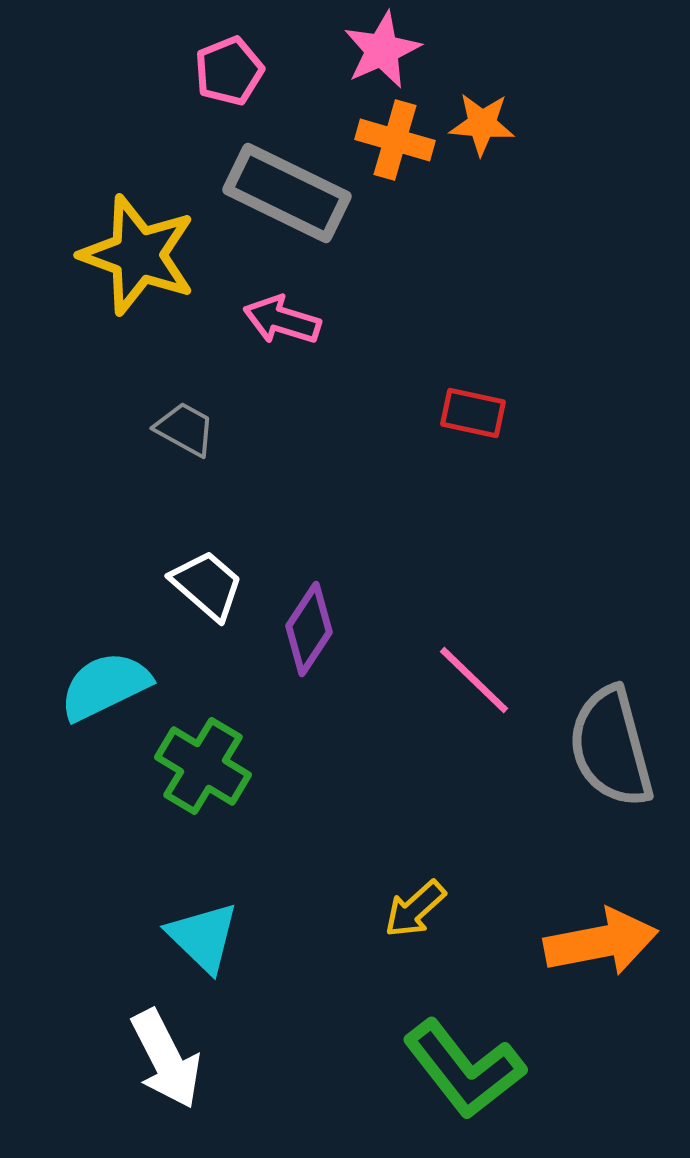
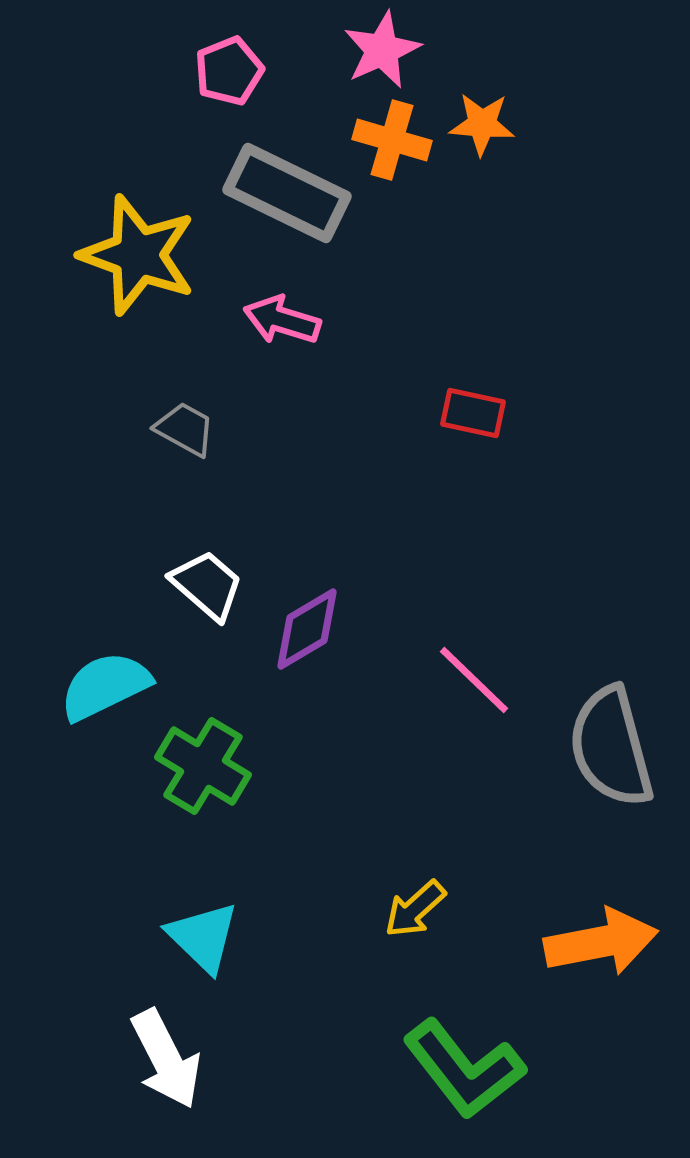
orange cross: moved 3 px left
purple diamond: moved 2 px left; rotated 26 degrees clockwise
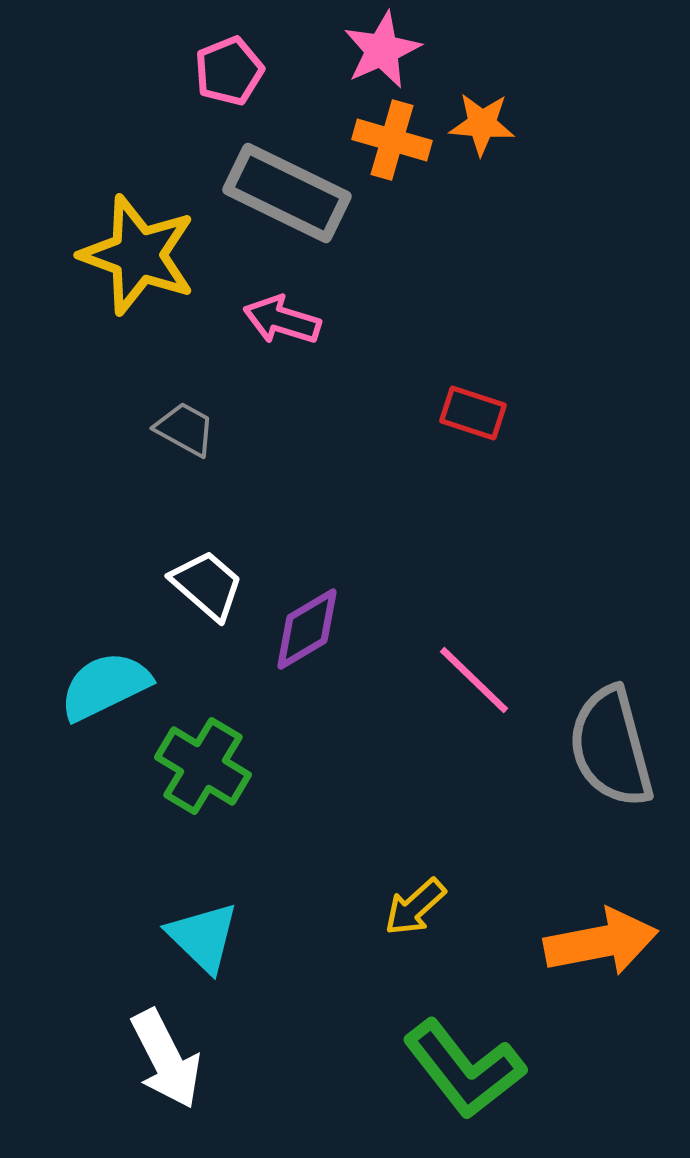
red rectangle: rotated 6 degrees clockwise
yellow arrow: moved 2 px up
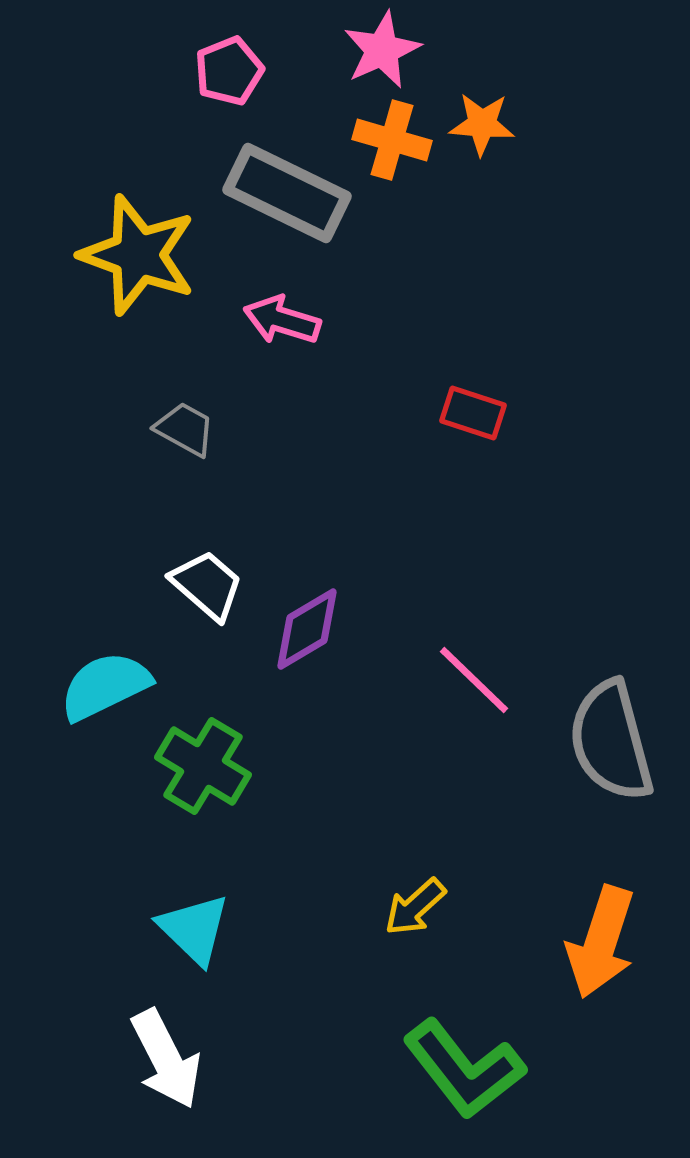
gray semicircle: moved 6 px up
cyan triangle: moved 9 px left, 8 px up
orange arrow: rotated 119 degrees clockwise
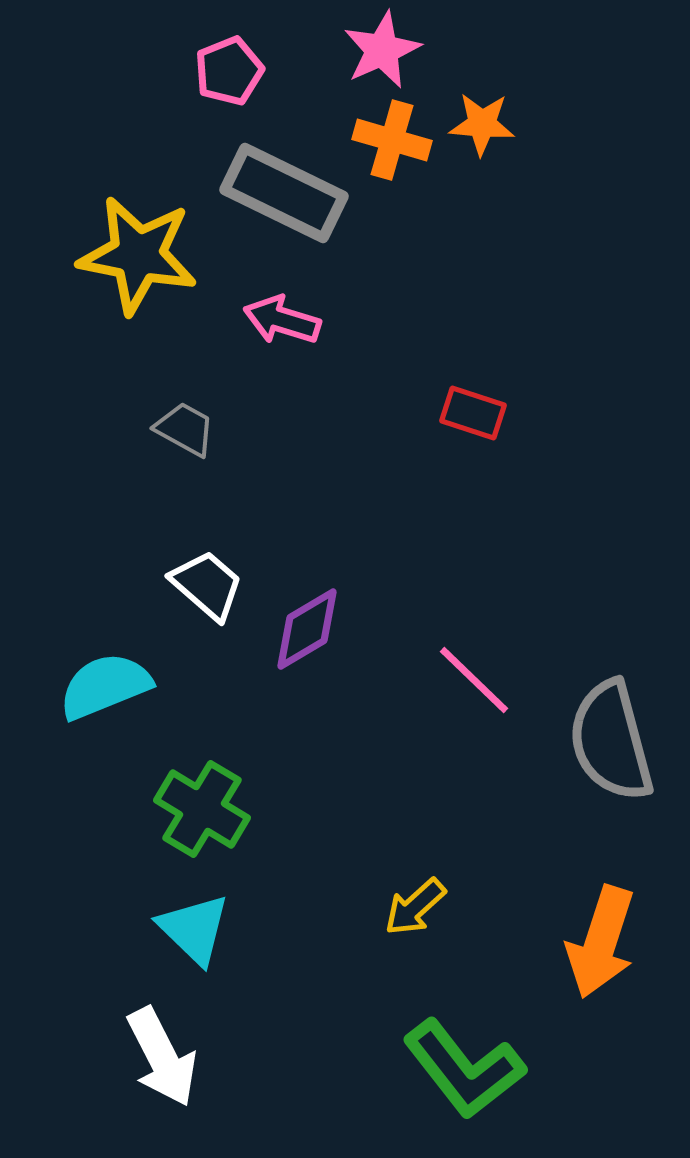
gray rectangle: moved 3 px left
yellow star: rotated 9 degrees counterclockwise
cyan semicircle: rotated 4 degrees clockwise
green cross: moved 1 px left, 43 px down
white arrow: moved 4 px left, 2 px up
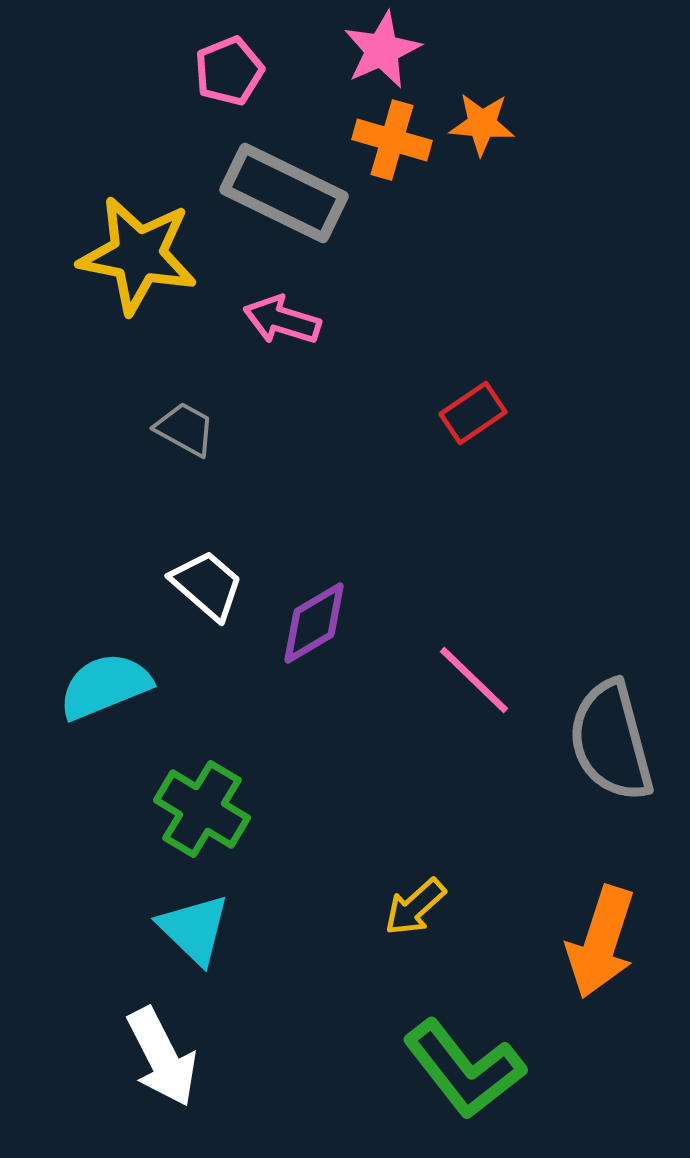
red rectangle: rotated 52 degrees counterclockwise
purple diamond: moved 7 px right, 6 px up
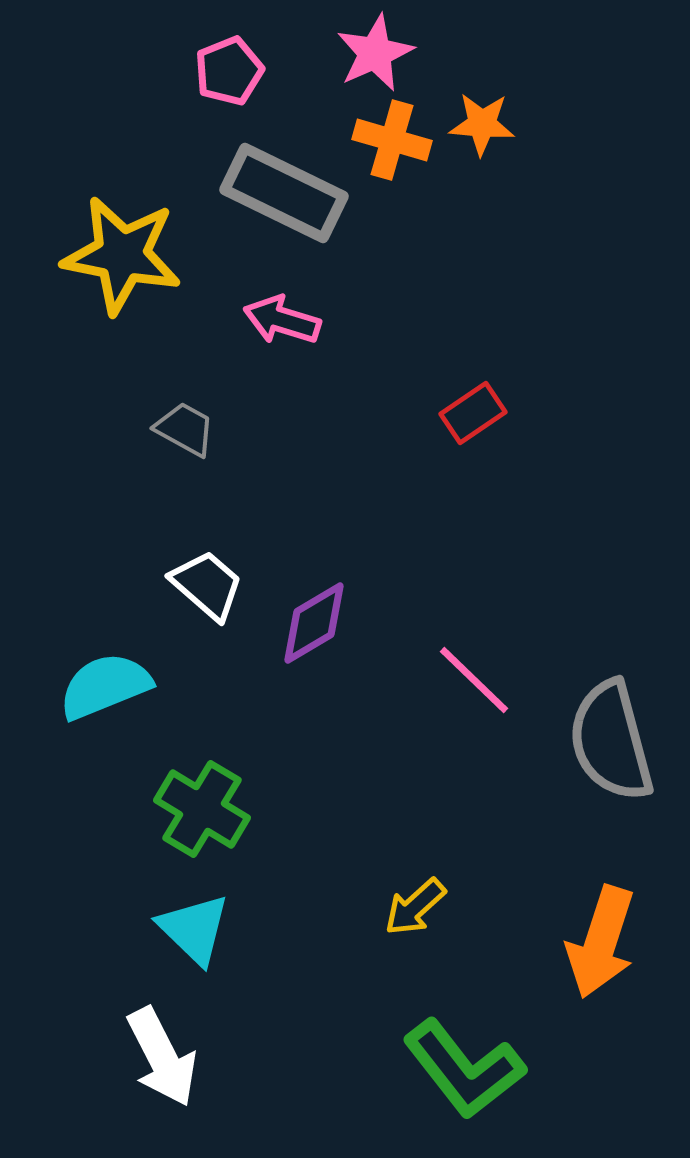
pink star: moved 7 px left, 3 px down
yellow star: moved 16 px left
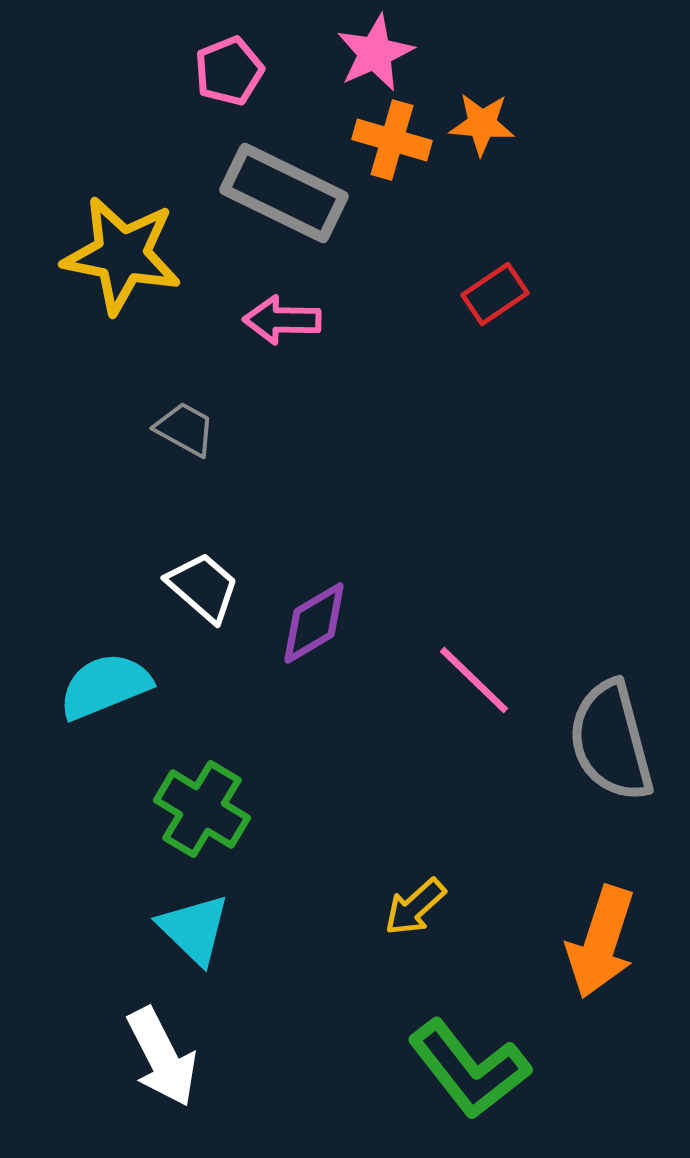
pink arrow: rotated 16 degrees counterclockwise
red rectangle: moved 22 px right, 119 px up
white trapezoid: moved 4 px left, 2 px down
green L-shape: moved 5 px right
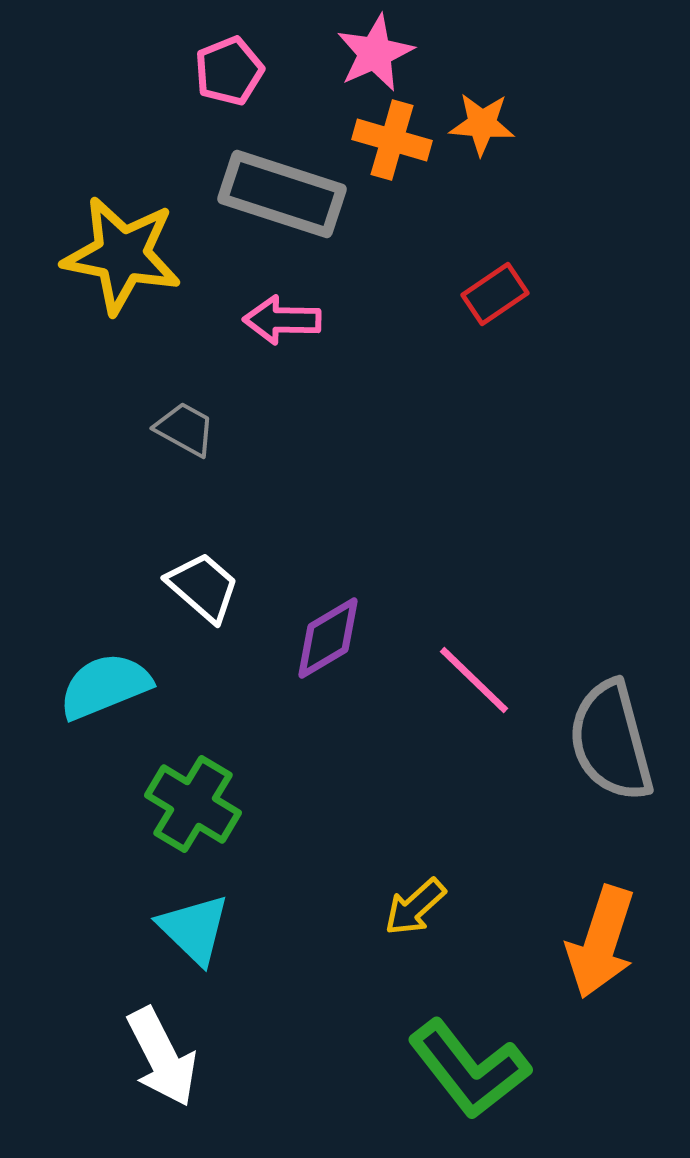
gray rectangle: moved 2 px left, 1 px down; rotated 8 degrees counterclockwise
purple diamond: moved 14 px right, 15 px down
green cross: moved 9 px left, 5 px up
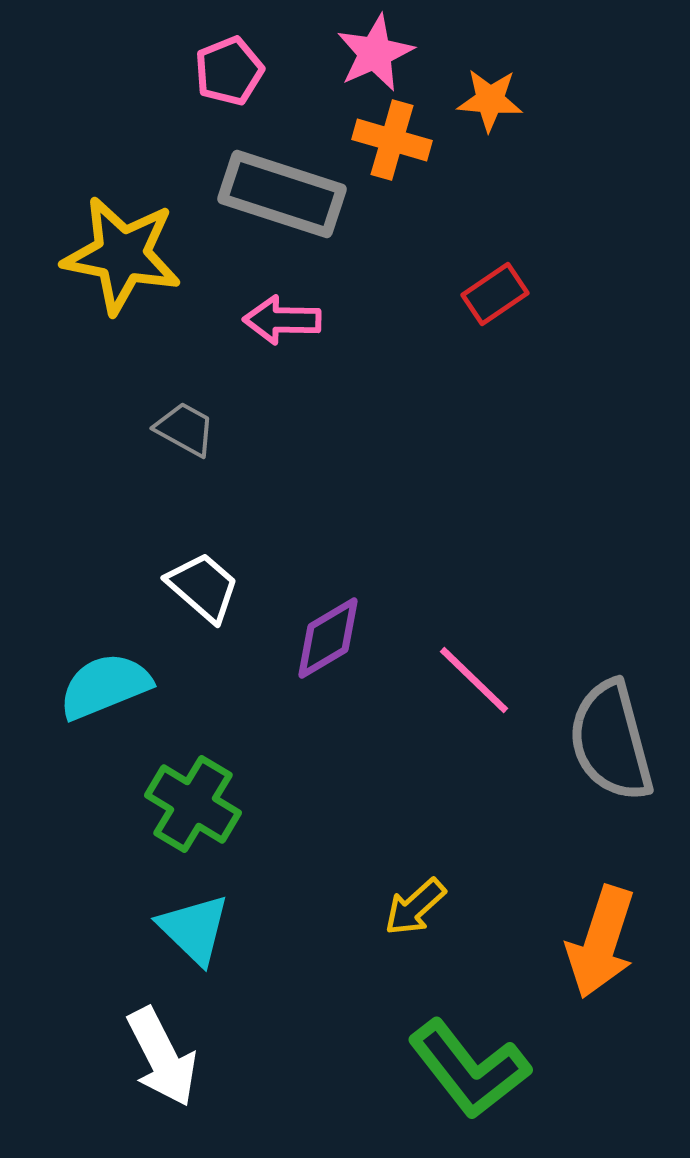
orange star: moved 8 px right, 24 px up
